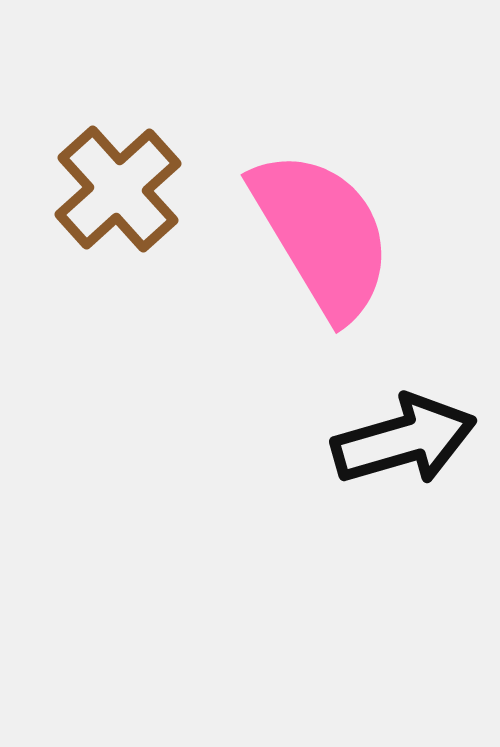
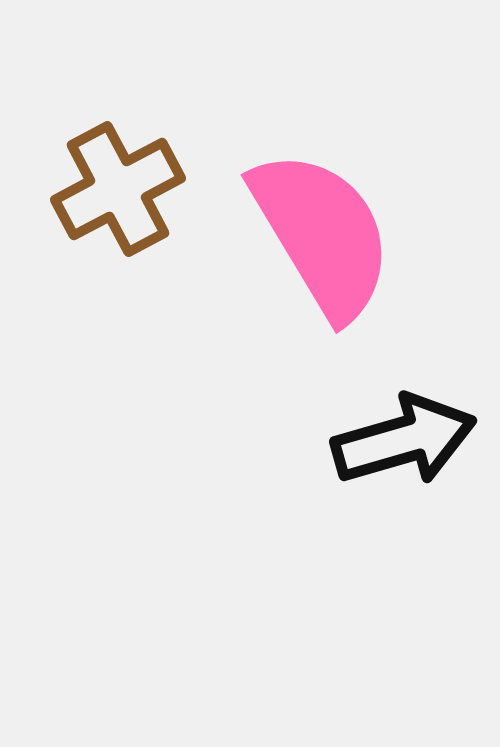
brown cross: rotated 14 degrees clockwise
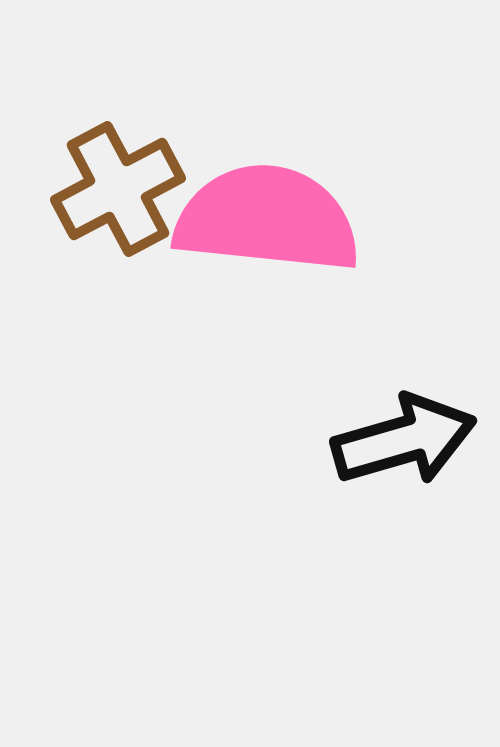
pink semicircle: moved 55 px left, 15 px up; rotated 53 degrees counterclockwise
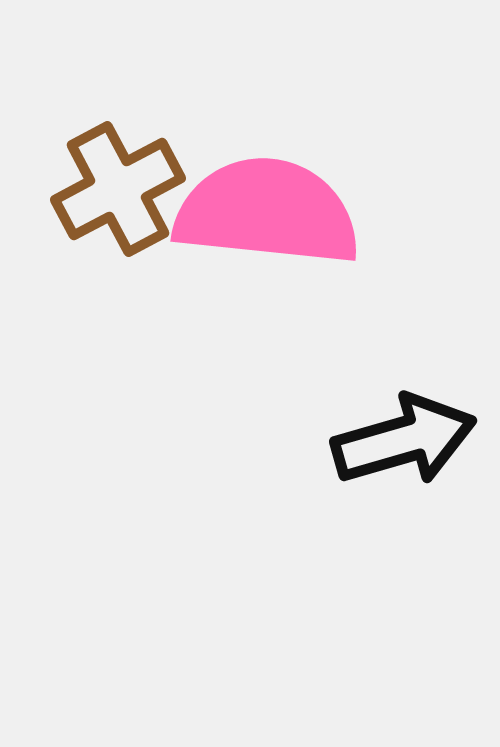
pink semicircle: moved 7 px up
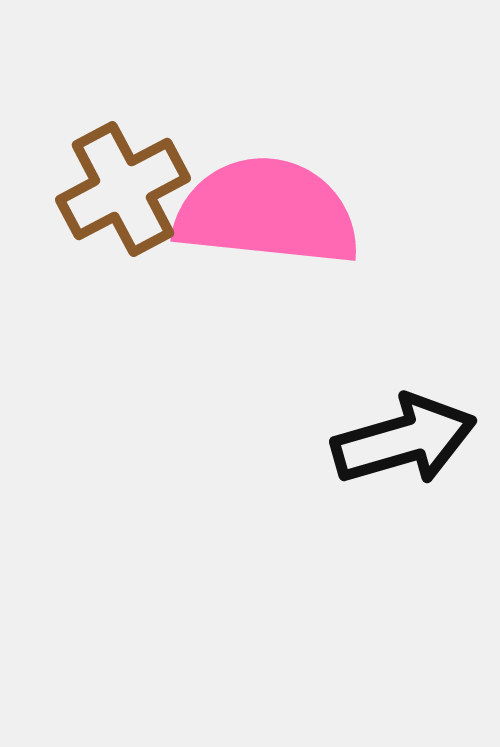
brown cross: moved 5 px right
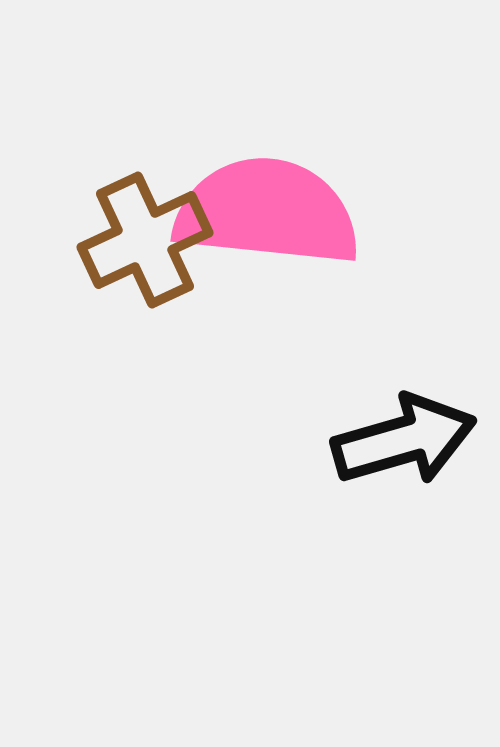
brown cross: moved 22 px right, 51 px down; rotated 3 degrees clockwise
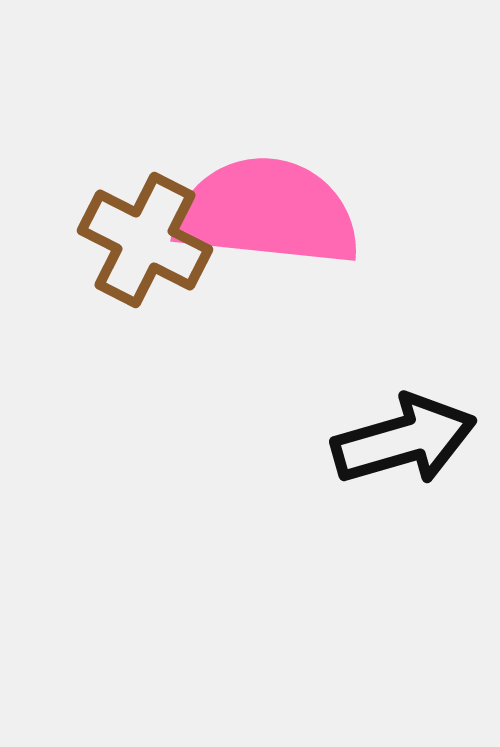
brown cross: rotated 38 degrees counterclockwise
